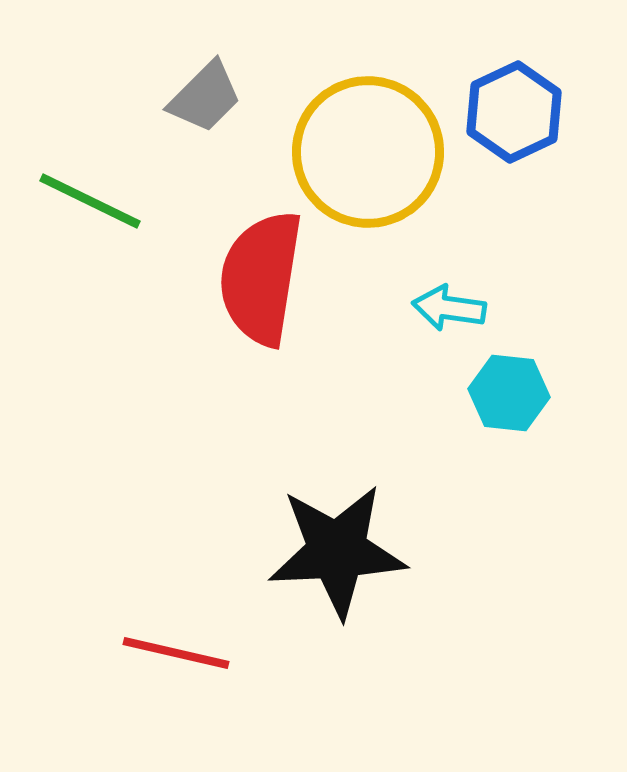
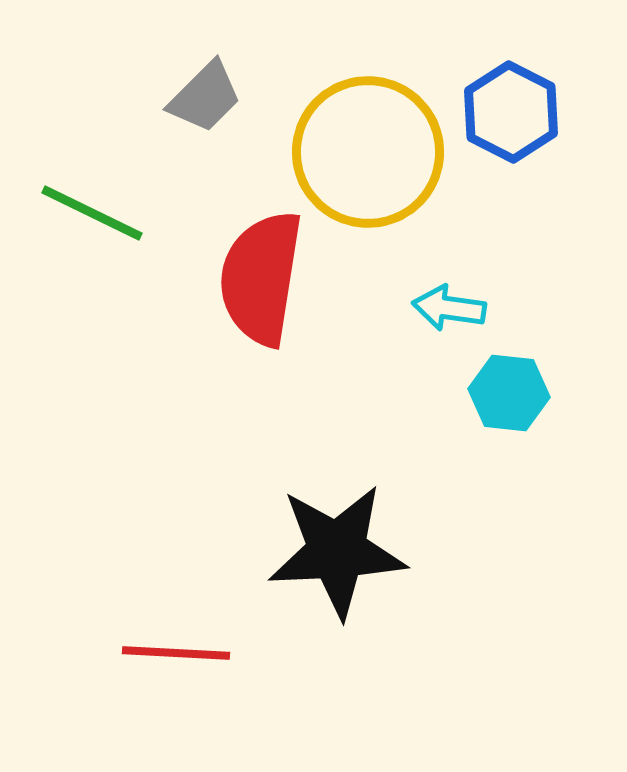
blue hexagon: moved 3 px left; rotated 8 degrees counterclockwise
green line: moved 2 px right, 12 px down
red line: rotated 10 degrees counterclockwise
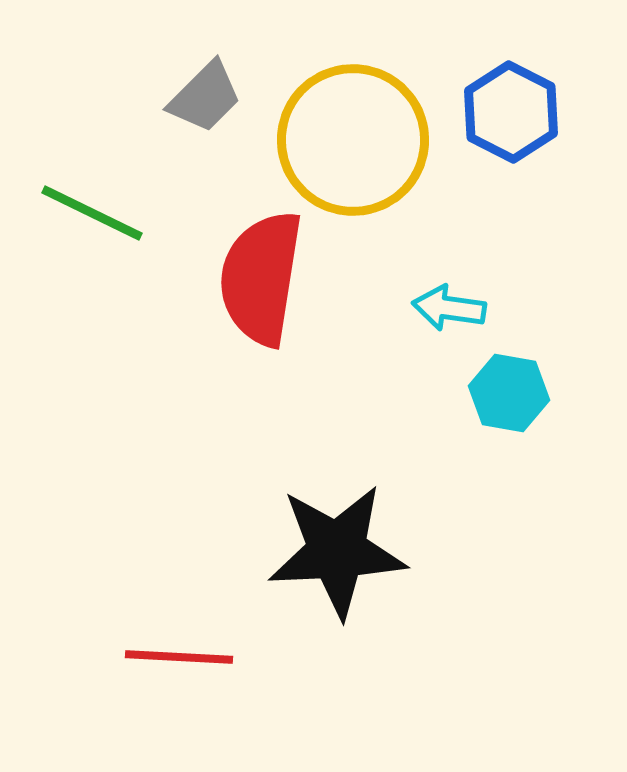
yellow circle: moved 15 px left, 12 px up
cyan hexagon: rotated 4 degrees clockwise
red line: moved 3 px right, 4 px down
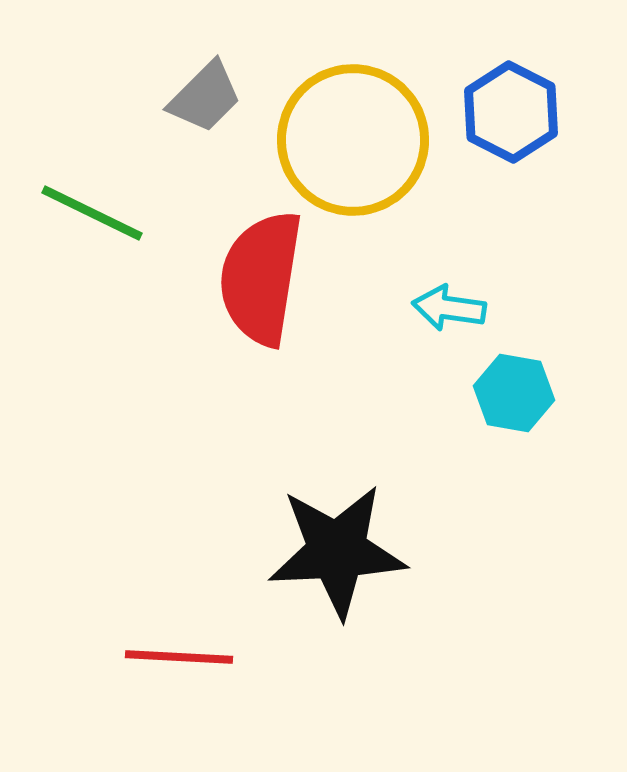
cyan hexagon: moved 5 px right
